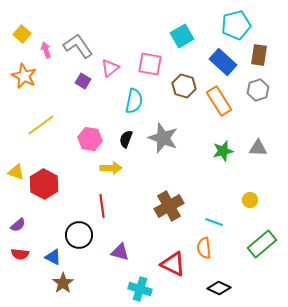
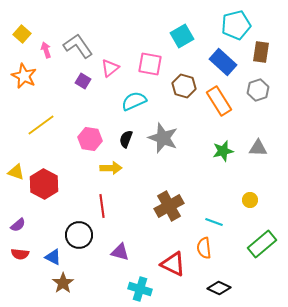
brown rectangle: moved 2 px right, 3 px up
cyan semicircle: rotated 125 degrees counterclockwise
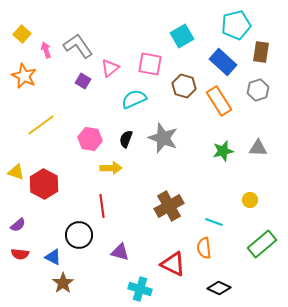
cyan semicircle: moved 2 px up
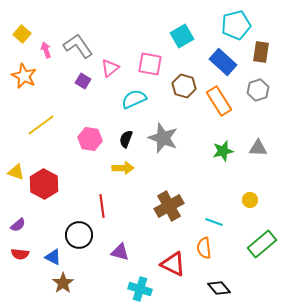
yellow arrow: moved 12 px right
black diamond: rotated 25 degrees clockwise
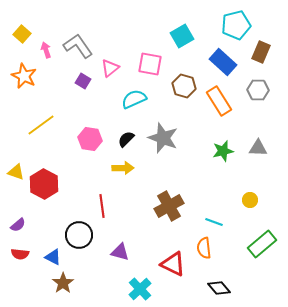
brown rectangle: rotated 15 degrees clockwise
gray hexagon: rotated 20 degrees clockwise
black semicircle: rotated 24 degrees clockwise
cyan cross: rotated 30 degrees clockwise
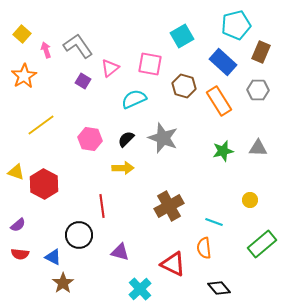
orange star: rotated 15 degrees clockwise
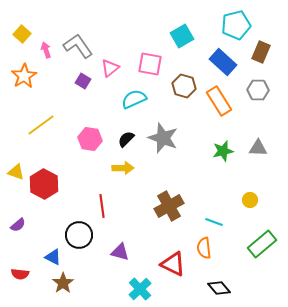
red semicircle: moved 20 px down
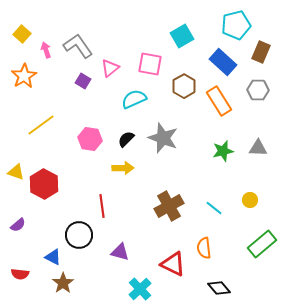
brown hexagon: rotated 15 degrees clockwise
cyan line: moved 14 px up; rotated 18 degrees clockwise
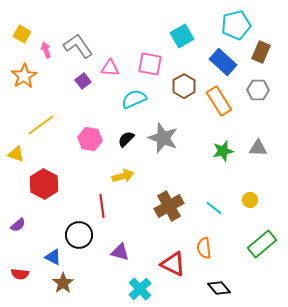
yellow square: rotated 12 degrees counterclockwise
pink triangle: rotated 42 degrees clockwise
purple square: rotated 21 degrees clockwise
yellow arrow: moved 8 px down; rotated 15 degrees counterclockwise
yellow triangle: moved 18 px up
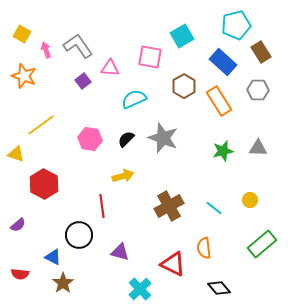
brown rectangle: rotated 55 degrees counterclockwise
pink square: moved 7 px up
orange star: rotated 20 degrees counterclockwise
